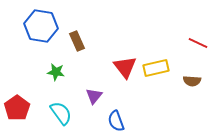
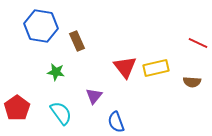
brown semicircle: moved 1 px down
blue semicircle: moved 1 px down
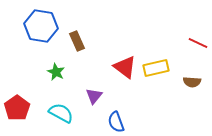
red triangle: rotated 15 degrees counterclockwise
green star: rotated 18 degrees clockwise
cyan semicircle: rotated 25 degrees counterclockwise
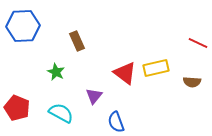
blue hexagon: moved 18 px left; rotated 12 degrees counterclockwise
red triangle: moved 6 px down
red pentagon: rotated 15 degrees counterclockwise
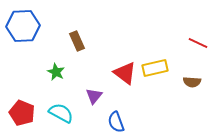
yellow rectangle: moved 1 px left
red pentagon: moved 5 px right, 5 px down
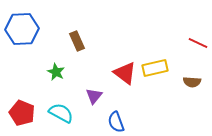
blue hexagon: moved 1 px left, 3 px down
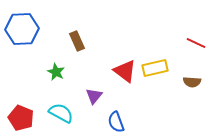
red line: moved 2 px left
red triangle: moved 2 px up
red pentagon: moved 1 px left, 5 px down
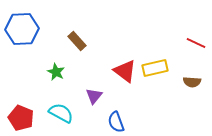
brown rectangle: rotated 18 degrees counterclockwise
